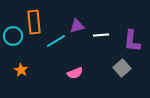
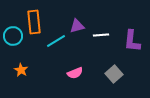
gray square: moved 8 px left, 6 px down
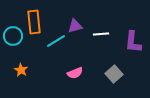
purple triangle: moved 2 px left
white line: moved 1 px up
purple L-shape: moved 1 px right, 1 px down
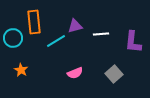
cyan circle: moved 2 px down
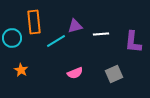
cyan circle: moved 1 px left
gray square: rotated 18 degrees clockwise
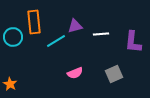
cyan circle: moved 1 px right, 1 px up
orange star: moved 11 px left, 14 px down
